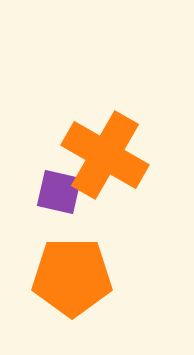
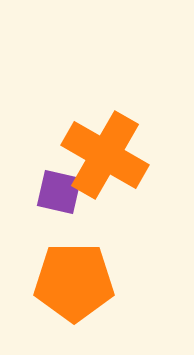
orange pentagon: moved 2 px right, 5 px down
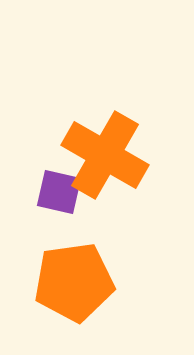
orange pentagon: rotated 8 degrees counterclockwise
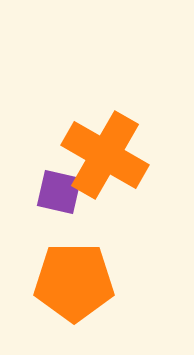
orange pentagon: rotated 8 degrees clockwise
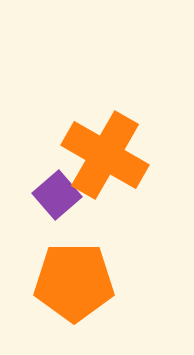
purple square: moved 2 px left, 3 px down; rotated 36 degrees clockwise
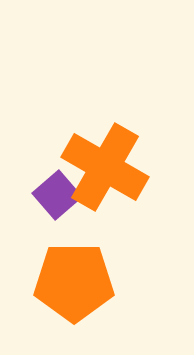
orange cross: moved 12 px down
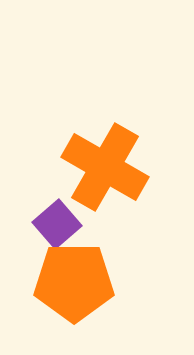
purple square: moved 29 px down
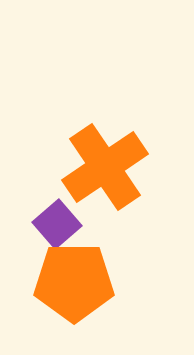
orange cross: rotated 26 degrees clockwise
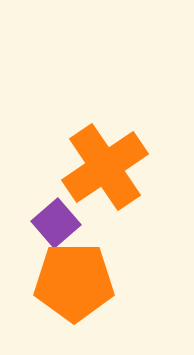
purple square: moved 1 px left, 1 px up
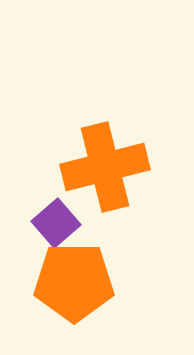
orange cross: rotated 20 degrees clockwise
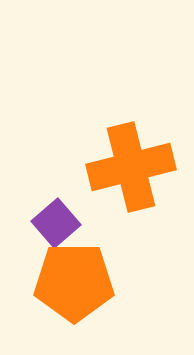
orange cross: moved 26 px right
